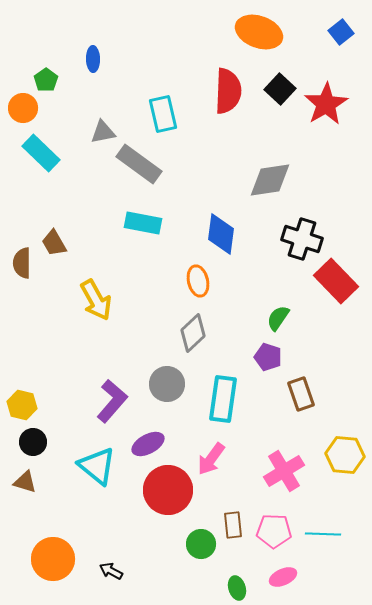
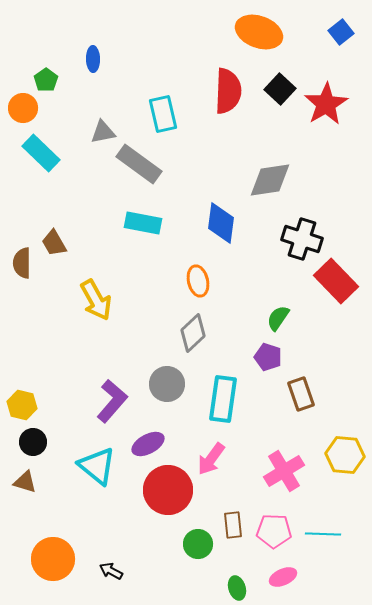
blue diamond at (221, 234): moved 11 px up
green circle at (201, 544): moved 3 px left
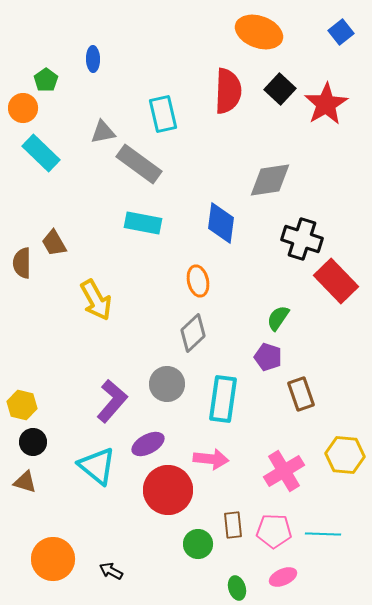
pink arrow at (211, 459): rotated 120 degrees counterclockwise
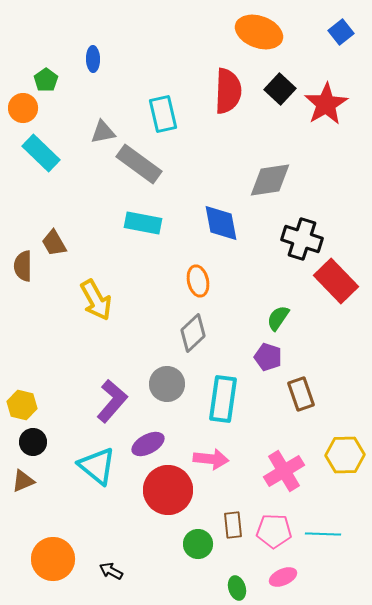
blue diamond at (221, 223): rotated 18 degrees counterclockwise
brown semicircle at (22, 263): moved 1 px right, 3 px down
yellow hexagon at (345, 455): rotated 6 degrees counterclockwise
brown triangle at (25, 482): moved 2 px left, 1 px up; rotated 40 degrees counterclockwise
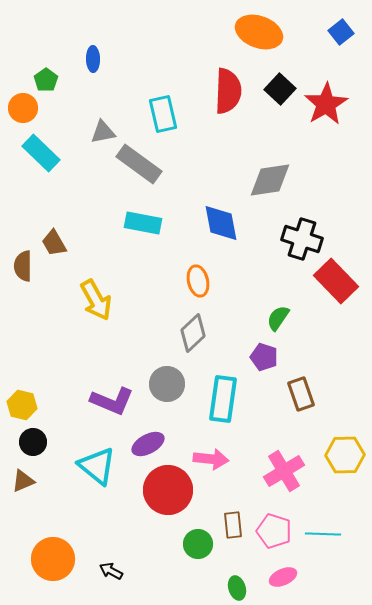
purple pentagon at (268, 357): moved 4 px left
purple L-shape at (112, 401): rotated 72 degrees clockwise
pink pentagon at (274, 531): rotated 16 degrees clockwise
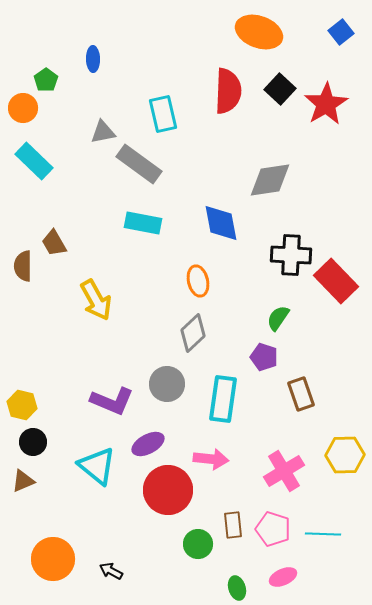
cyan rectangle at (41, 153): moved 7 px left, 8 px down
black cross at (302, 239): moved 11 px left, 16 px down; rotated 15 degrees counterclockwise
pink pentagon at (274, 531): moved 1 px left, 2 px up
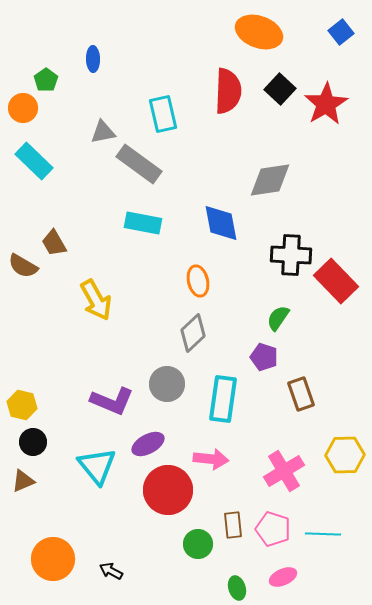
brown semicircle at (23, 266): rotated 60 degrees counterclockwise
cyan triangle at (97, 466): rotated 12 degrees clockwise
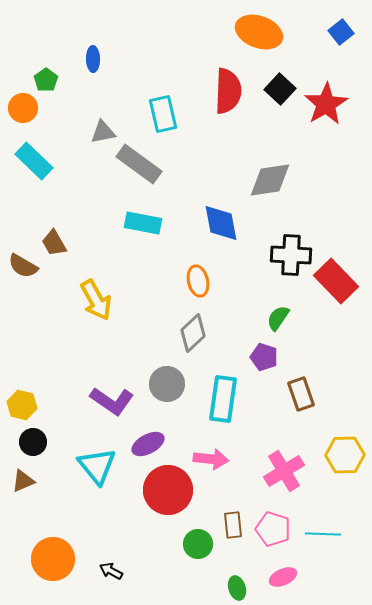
purple L-shape at (112, 401): rotated 12 degrees clockwise
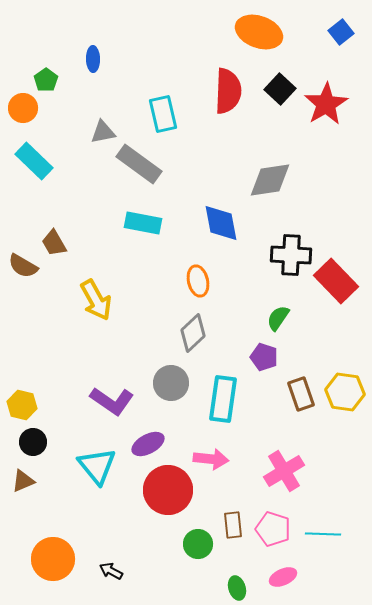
gray circle at (167, 384): moved 4 px right, 1 px up
yellow hexagon at (345, 455): moved 63 px up; rotated 9 degrees clockwise
